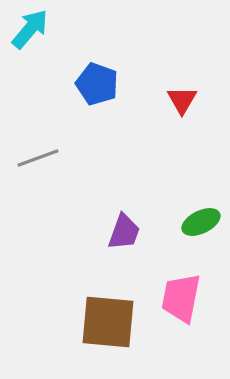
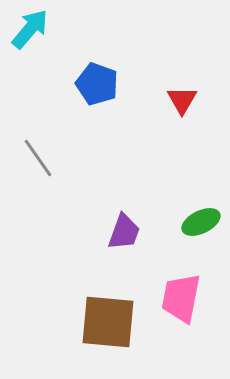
gray line: rotated 75 degrees clockwise
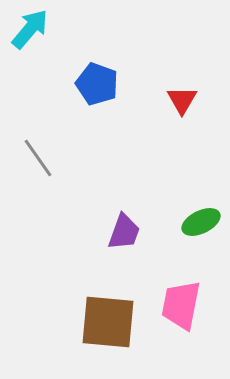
pink trapezoid: moved 7 px down
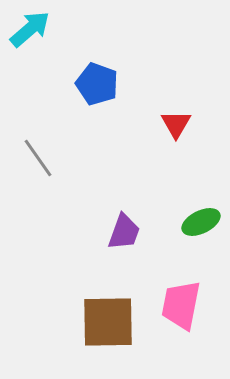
cyan arrow: rotated 9 degrees clockwise
red triangle: moved 6 px left, 24 px down
brown square: rotated 6 degrees counterclockwise
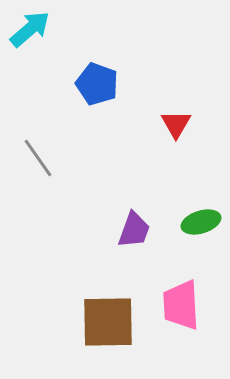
green ellipse: rotated 9 degrees clockwise
purple trapezoid: moved 10 px right, 2 px up
pink trapezoid: rotated 14 degrees counterclockwise
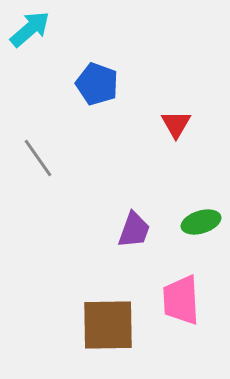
pink trapezoid: moved 5 px up
brown square: moved 3 px down
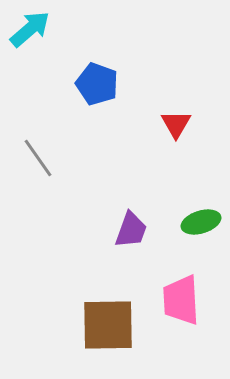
purple trapezoid: moved 3 px left
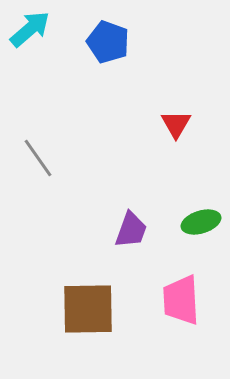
blue pentagon: moved 11 px right, 42 px up
brown square: moved 20 px left, 16 px up
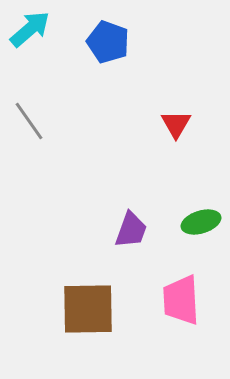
gray line: moved 9 px left, 37 px up
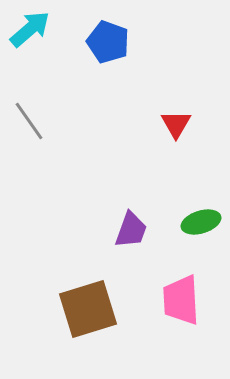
brown square: rotated 16 degrees counterclockwise
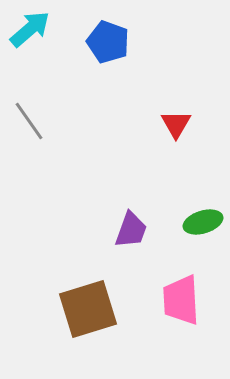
green ellipse: moved 2 px right
